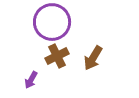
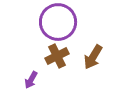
purple circle: moved 6 px right
brown arrow: moved 1 px up
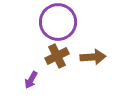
brown arrow: rotated 125 degrees counterclockwise
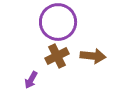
brown arrow: moved 1 px up; rotated 10 degrees clockwise
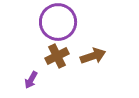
brown arrow: rotated 25 degrees counterclockwise
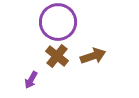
brown cross: rotated 25 degrees counterclockwise
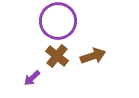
purple circle: moved 1 px up
purple arrow: moved 1 px right, 2 px up; rotated 18 degrees clockwise
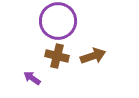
brown cross: rotated 25 degrees counterclockwise
purple arrow: rotated 78 degrees clockwise
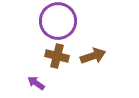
purple arrow: moved 4 px right, 5 px down
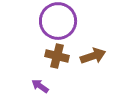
purple arrow: moved 4 px right, 3 px down
